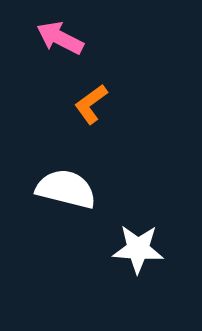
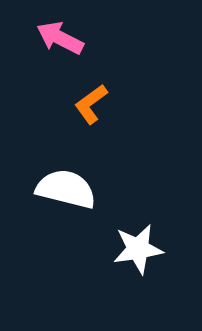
white star: rotated 12 degrees counterclockwise
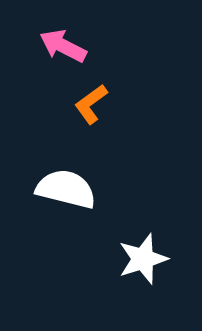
pink arrow: moved 3 px right, 8 px down
white star: moved 5 px right, 10 px down; rotated 9 degrees counterclockwise
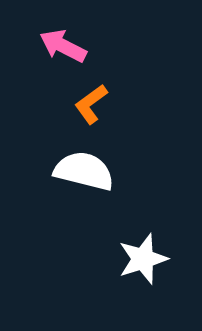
white semicircle: moved 18 px right, 18 px up
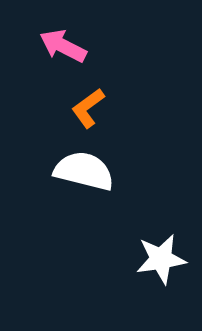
orange L-shape: moved 3 px left, 4 px down
white star: moved 18 px right; rotated 9 degrees clockwise
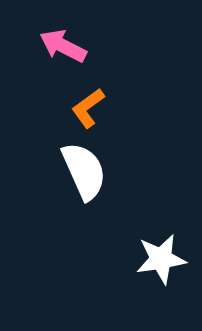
white semicircle: rotated 52 degrees clockwise
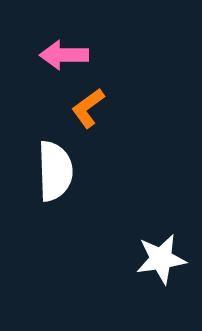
pink arrow: moved 1 px right, 9 px down; rotated 27 degrees counterclockwise
white semicircle: moved 29 px left; rotated 22 degrees clockwise
